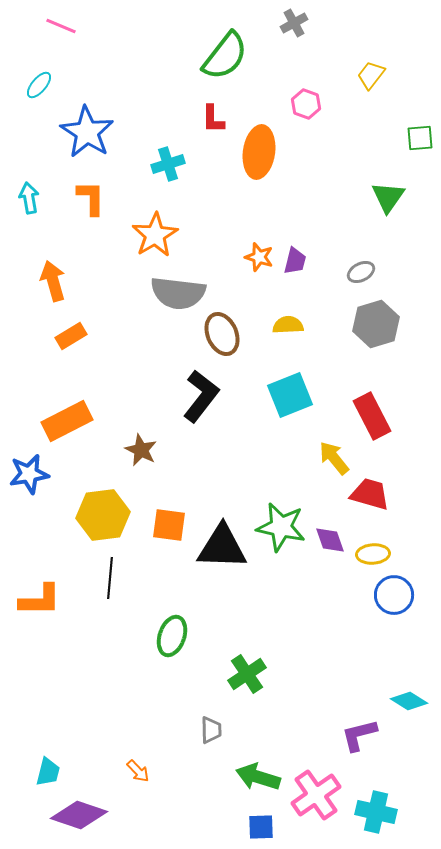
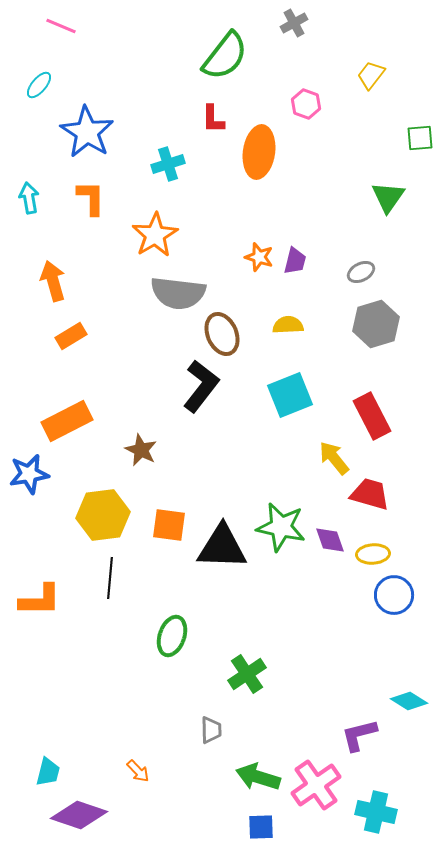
black L-shape at (201, 396): moved 10 px up
pink cross at (316, 795): moved 10 px up
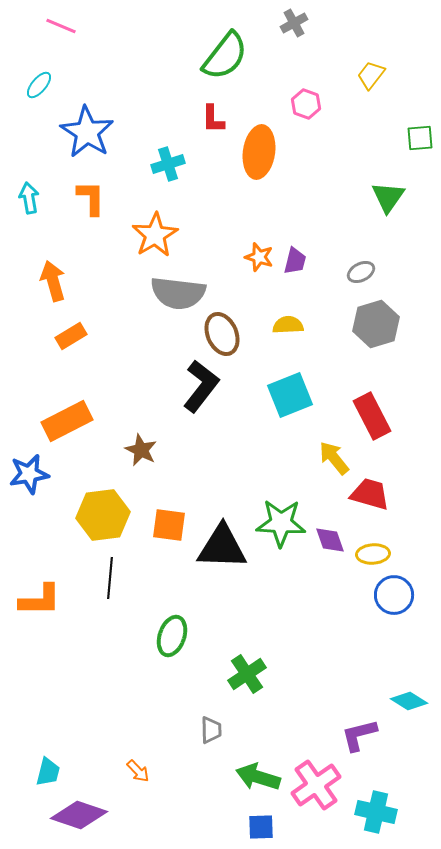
green star at (281, 527): moved 4 px up; rotated 9 degrees counterclockwise
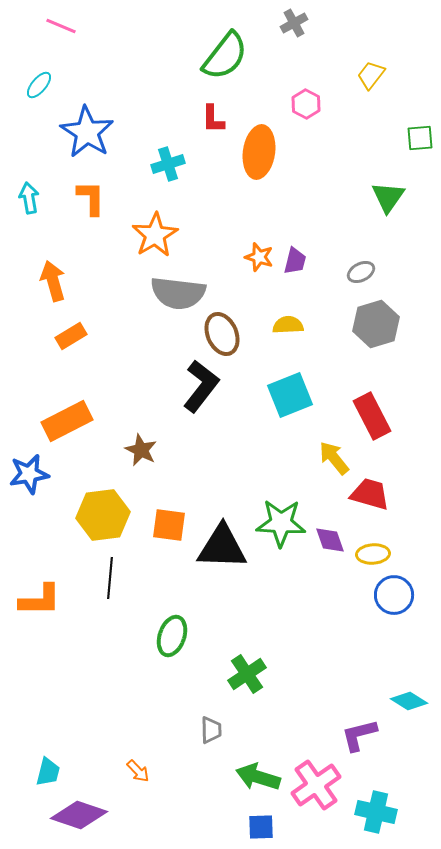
pink hexagon at (306, 104): rotated 8 degrees clockwise
